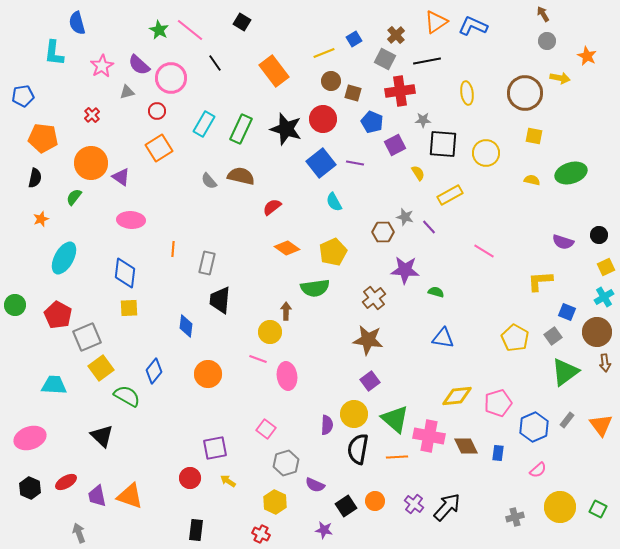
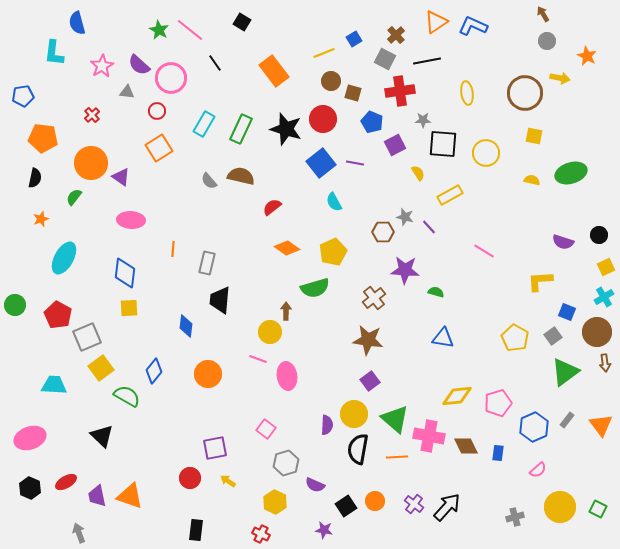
gray triangle at (127, 92): rotated 21 degrees clockwise
green semicircle at (315, 288): rotated 8 degrees counterclockwise
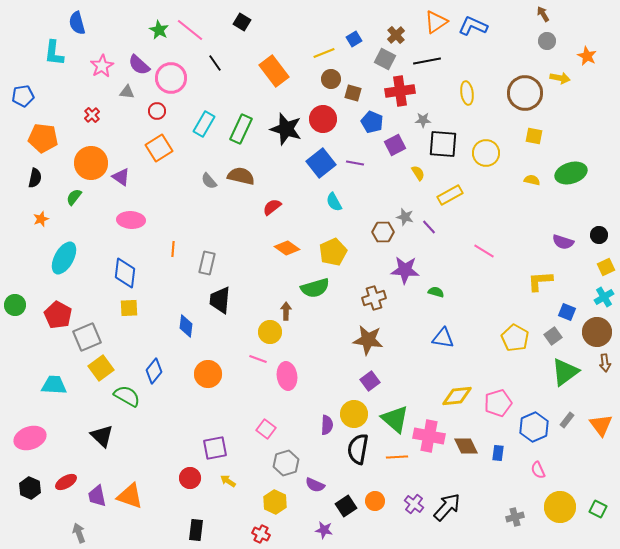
brown circle at (331, 81): moved 2 px up
brown cross at (374, 298): rotated 20 degrees clockwise
pink semicircle at (538, 470): rotated 108 degrees clockwise
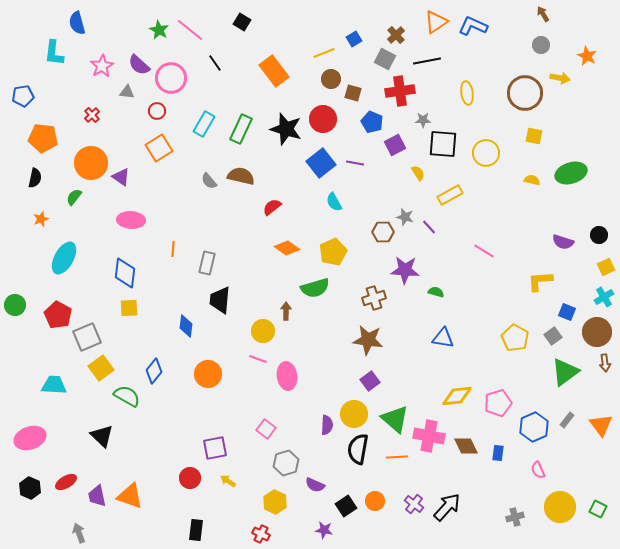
gray circle at (547, 41): moved 6 px left, 4 px down
yellow circle at (270, 332): moved 7 px left, 1 px up
